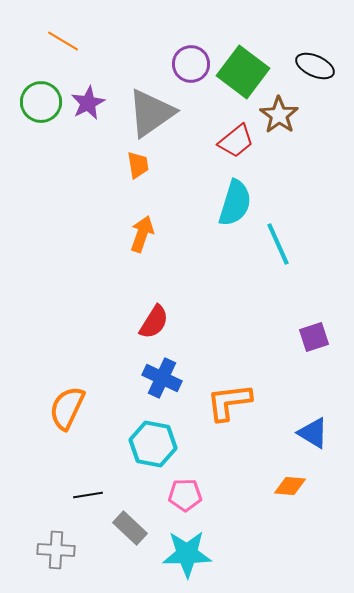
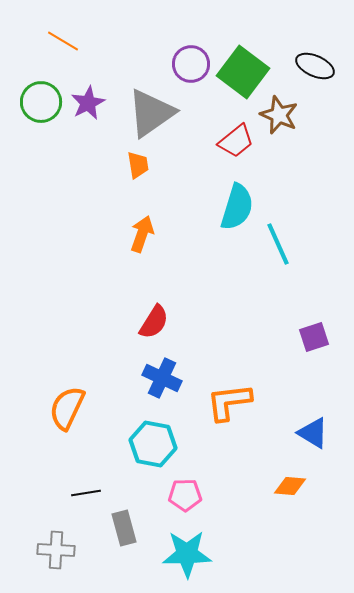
brown star: rotated 12 degrees counterclockwise
cyan semicircle: moved 2 px right, 4 px down
black line: moved 2 px left, 2 px up
gray rectangle: moved 6 px left; rotated 32 degrees clockwise
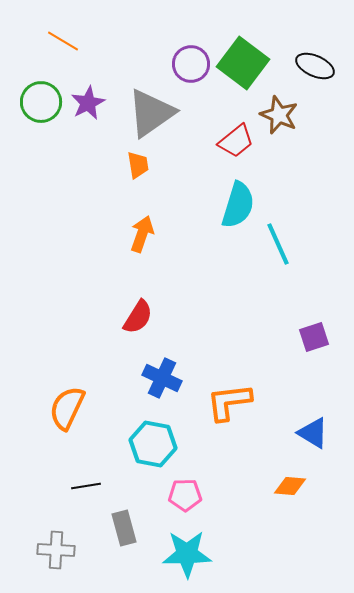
green square: moved 9 px up
cyan semicircle: moved 1 px right, 2 px up
red semicircle: moved 16 px left, 5 px up
black line: moved 7 px up
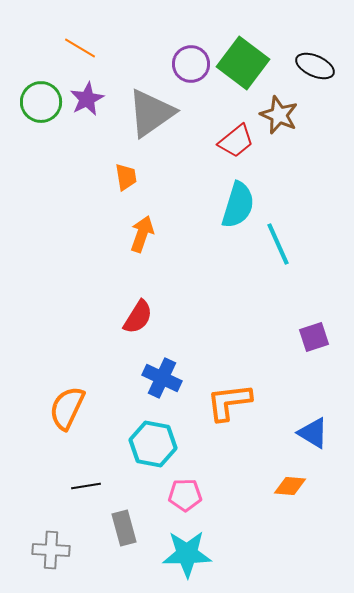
orange line: moved 17 px right, 7 px down
purple star: moved 1 px left, 4 px up
orange trapezoid: moved 12 px left, 12 px down
gray cross: moved 5 px left
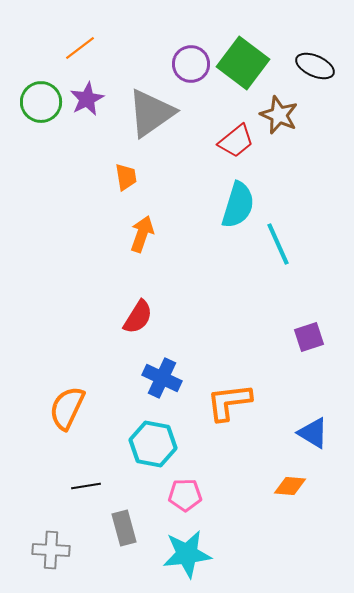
orange line: rotated 68 degrees counterclockwise
purple square: moved 5 px left
cyan star: rotated 6 degrees counterclockwise
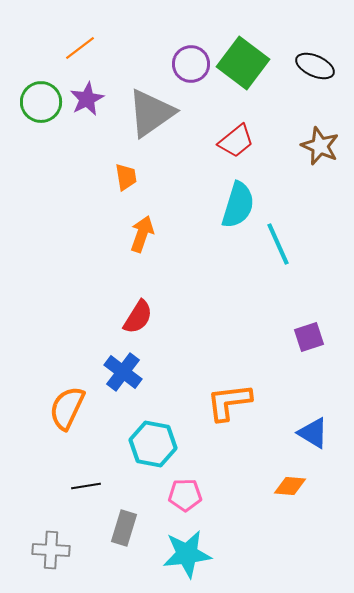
brown star: moved 41 px right, 31 px down
blue cross: moved 39 px left, 6 px up; rotated 12 degrees clockwise
gray rectangle: rotated 32 degrees clockwise
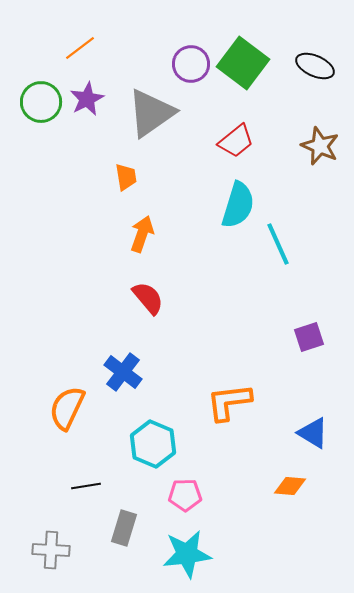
red semicircle: moved 10 px right, 19 px up; rotated 72 degrees counterclockwise
cyan hexagon: rotated 12 degrees clockwise
